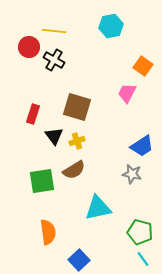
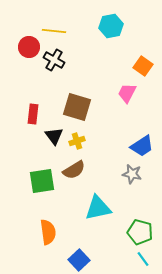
red rectangle: rotated 12 degrees counterclockwise
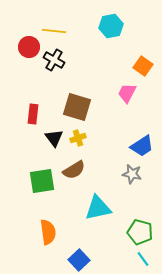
black triangle: moved 2 px down
yellow cross: moved 1 px right, 3 px up
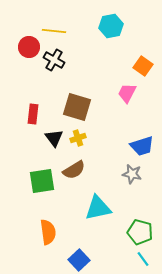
blue trapezoid: rotated 15 degrees clockwise
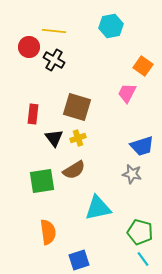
blue square: rotated 25 degrees clockwise
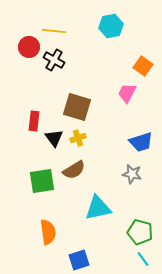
red rectangle: moved 1 px right, 7 px down
blue trapezoid: moved 1 px left, 4 px up
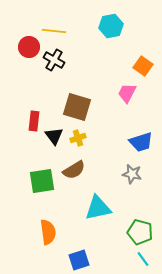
black triangle: moved 2 px up
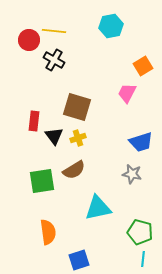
red circle: moved 7 px up
orange square: rotated 24 degrees clockwise
cyan line: rotated 42 degrees clockwise
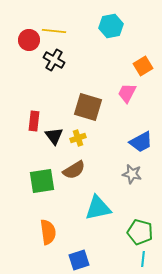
brown square: moved 11 px right
blue trapezoid: rotated 10 degrees counterclockwise
